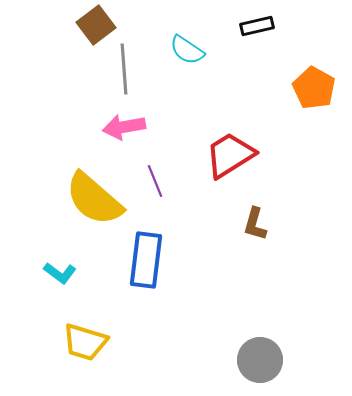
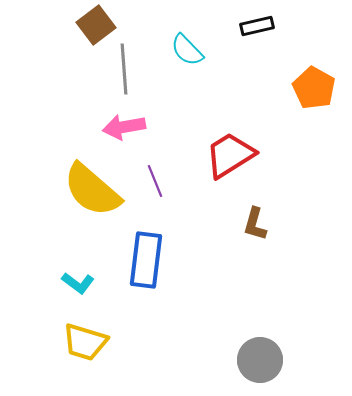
cyan semicircle: rotated 12 degrees clockwise
yellow semicircle: moved 2 px left, 9 px up
cyan L-shape: moved 18 px right, 10 px down
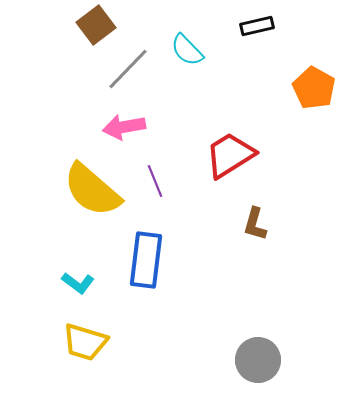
gray line: moved 4 px right; rotated 48 degrees clockwise
gray circle: moved 2 px left
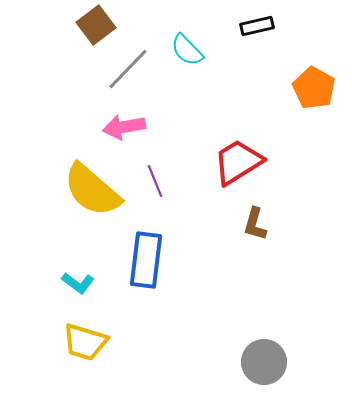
red trapezoid: moved 8 px right, 7 px down
gray circle: moved 6 px right, 2 px down
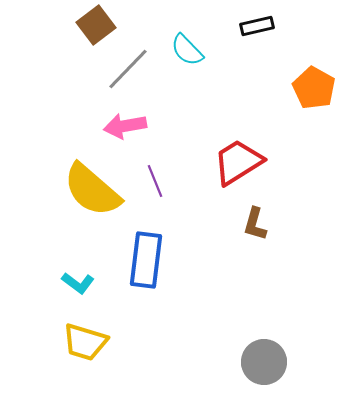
pink arrow: moved 1 px right, 1 px up
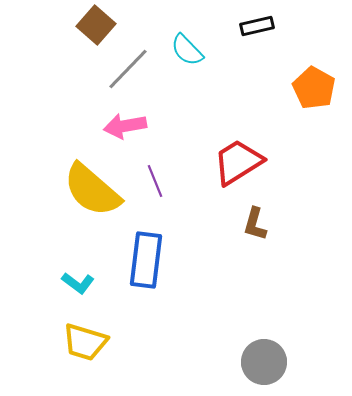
brown square: rotated 12 degrees counterclockwise
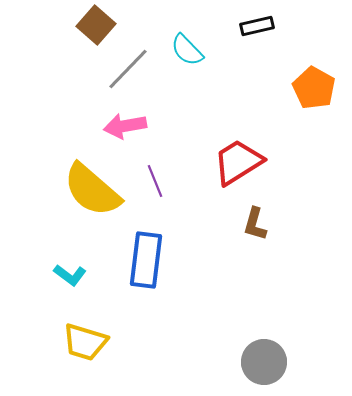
cyan L-shape: moved 8 px left, 8 px up
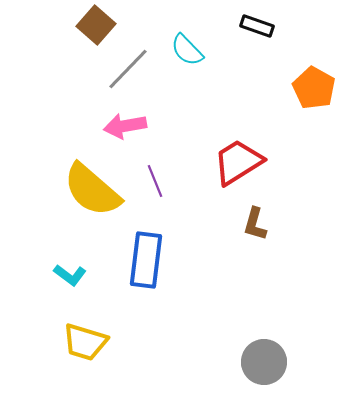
black rectangle: rotated 32 degrees clockwise
